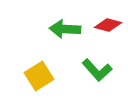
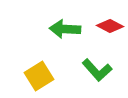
red diamond: moved 2 px right, 1 px down; rotated 12 degrees clockwise
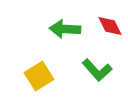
red diamond: rotated 36 degrees clockwise
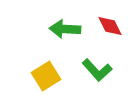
yellow square: moved 7 px right
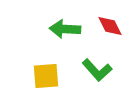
yellow square: rotated 28 degrees clockwise
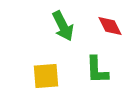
green arrow: moved 2 px left, 3 px up; rotated 120 degrees counterclockwise
green L-shape: rotated 40 degrees clockwise
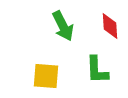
red diamond: rotated 24 degrees clockwise
yellow square: rotated 8 degrees clockwise
